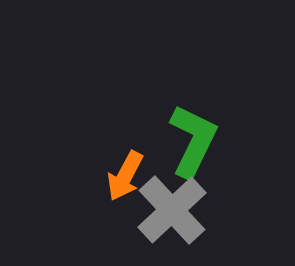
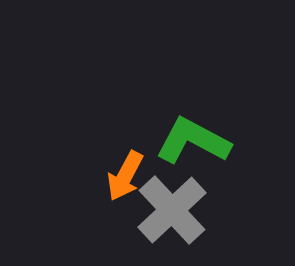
green L-shape: rotated 88 degrees counterclockwise
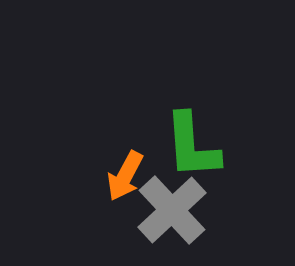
green L-shape: moved 1 px left, 5 px down; rotated 122 degrees counterclockwise
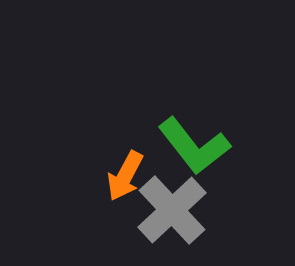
green L-shape: moved 2 px right; rotated 34 degrees counterclockwise
